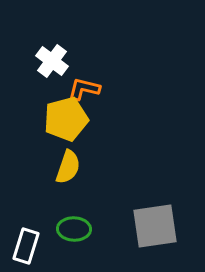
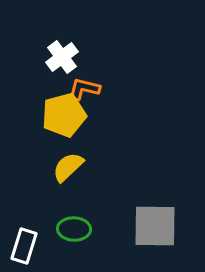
white cross: moved 10 px right, 4 px up; rotated 16 degrees clockwise
yellow pentagon: moved 2 px left, 4 px up
yellow semicircle: rotated 152 degrees counterclockwise
gray square: rotated 9 degrees clockwise
white rectangle: moved 2 px left
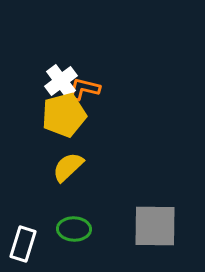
white cross: moved 1 px left, 24 px down
white rectangle: moved 1 px left, 2 px up
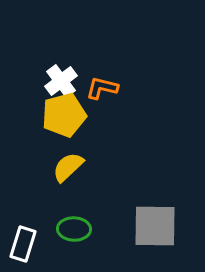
orange L-shape: moved 18 px right, 1 px up
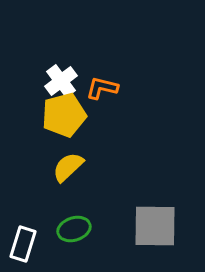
green ellipse: rotated 20 degrees counterclockwise
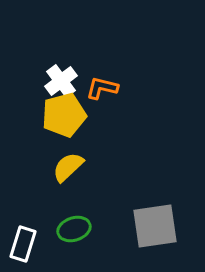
gray square: rotated 9 degrees counterclockwise
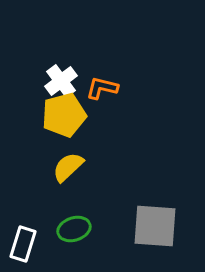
gray square: rotated 12 degrees clockwise
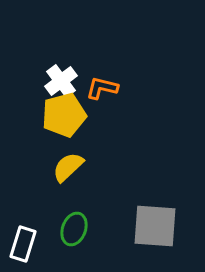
green ellipse: rotated 52 degrees counterclockwise
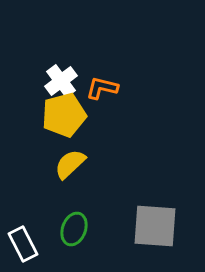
yellow semicircle: moved 2 px right, 3 px up
white rectangle: rotated 44 degrees counterclockwise
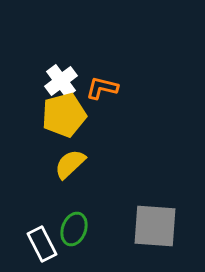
white rectangle: moved 19 px right
